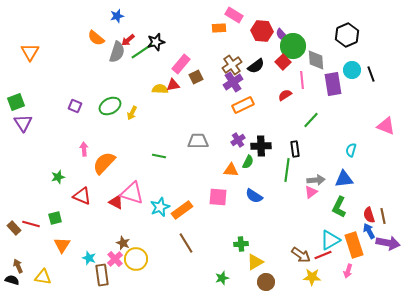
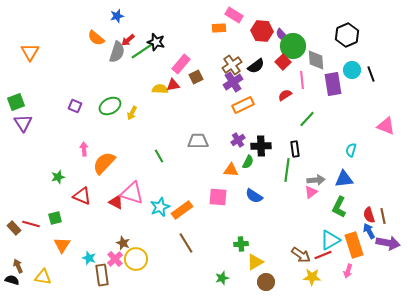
black star at (156, 42): rotated 30 degrees clockwise
green line at (311, 120): moved 4 px left, 1 px up
green line at (159, 156): rotated 48 degrees clockwise
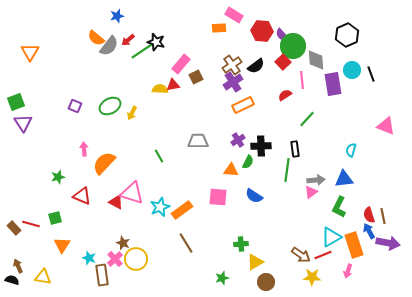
gray semicircle at (117, 52): moved 8 px left, 6 px up; rotated 20 degrees clockwise
cyan triangle at (330, 240): moved 1 px right, 3 px up
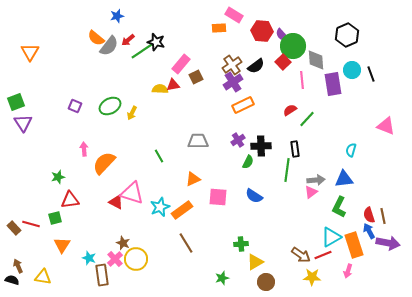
red semicircle at (285, 95): moved 5 px right, 15 px down
orange triangle at (231, 170): moved 38 px left, 9 px down; rotated 28 degrees counterclockwise
red triangle at (82, 196): moved 12 px left, 4 px down; rotated 30 degrees counterclockwise
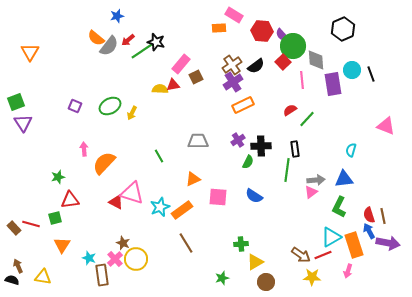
black hexagon at (347, 35): moved 4 px left, 6 px up
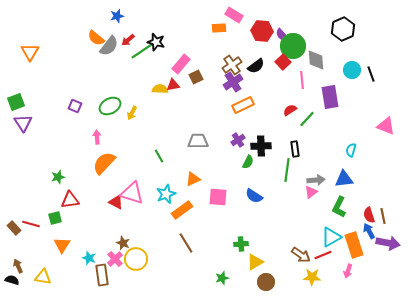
purple rectangle at (333, 84): moved 3 px left, 13 px down
pink arrow at (84, 149): moved 13 px right, 12 px up
cyan star at (160, 207): moved 6 px right, 13 px up
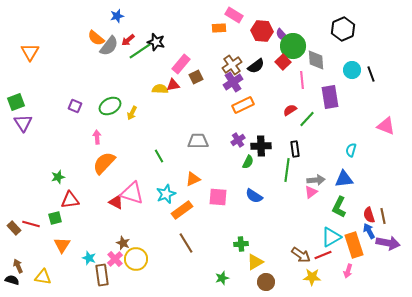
green line at (142, 51): moved 2 px left
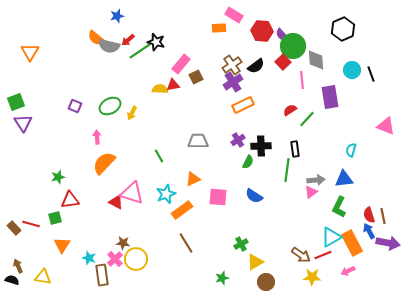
gray semicircle at (109, 46): rotated 65 degrees clockwise
brown star at (123, 243): rotated 16 degrees counterclockwise
green cross at (241, 244): rotated 24 degrees counterclockwise
orange rectangle at (354, 245): moved 2 px left, 2 px up; rotated 10 degrees counterclockwise
pink arrow at (348, 271): rotated 48 degrees clockwise
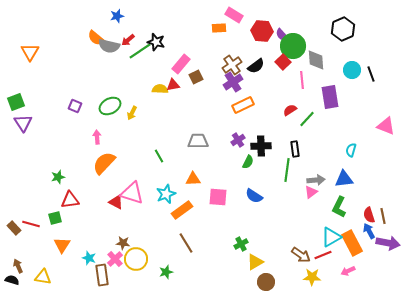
orange triangle at (193, 179): rotated 21 degrees clockwise
green star at (222, 278): moved 56 px left, 6 px up
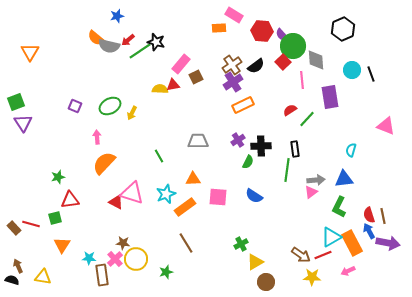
orange rectangle at (182, 210): moved 3 px right, 3 px up
cyan star at (89, 258): rotated 16 degrees counterclockwise
